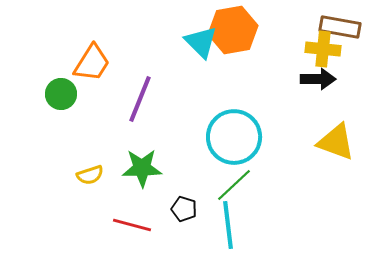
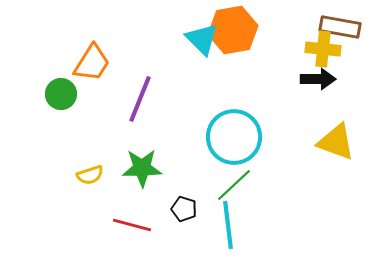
cyan triangle: moved 1 px right, 3 px up
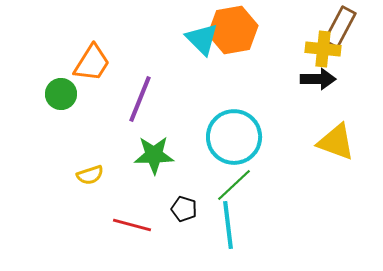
brown rectangle: rotated 72 degrees counterclockwise
green star: moved 12 px right, 13 px up
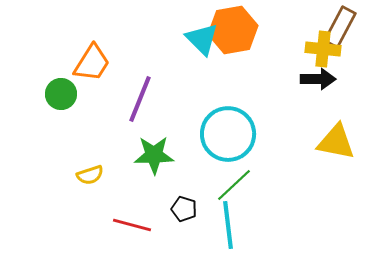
cyan circle: moved 6 px left, 3 px up
yellow triangle: rotated 9 degrees counterclockwise
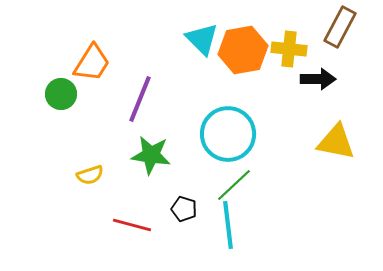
orange hexagon: moved 10 px right, 20 px down
yellow cross: moved 34 px left
green star: moved 3 px left; rotated 9 degrees clockwise
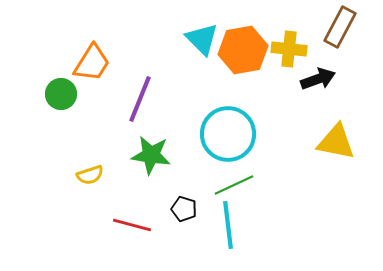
black arrow: rotated 20 degrees counterclockwise
green line: rotated 18 degrees clockwise
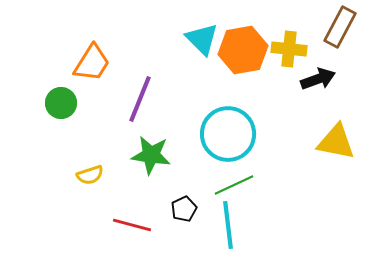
green circle: moved 9 px down
black pentagon: rotated 30 degrees clockwise
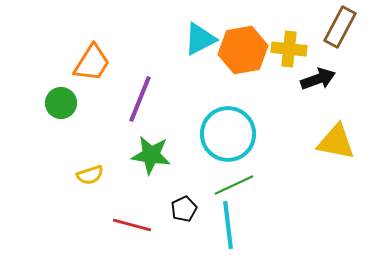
cyan triangle: moved 2 px left; rotated 48 degrees clockwise
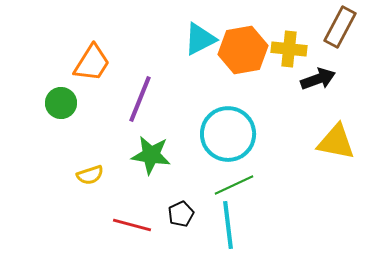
black pentagon: moved 3 px left, 5 px down
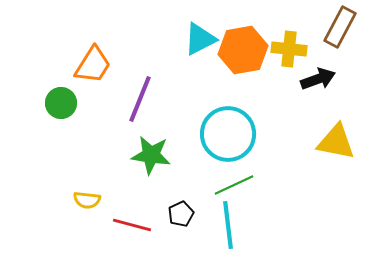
orange trapezoid: moved 1 px right, 2 px down
yellow semicircle: moved 3 px left, 25 px down; rotated 24 degrees clockwise
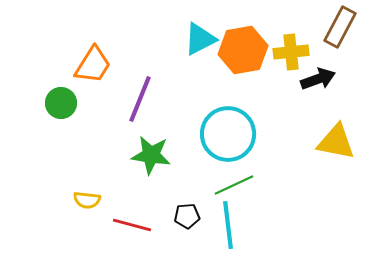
yellow cross: moved 2 px right, 3 px down; rotated 12 degrees counterclockwise
black pentagon: moved 6 px right, 2 px down; rotated 20 degrees clockwise
